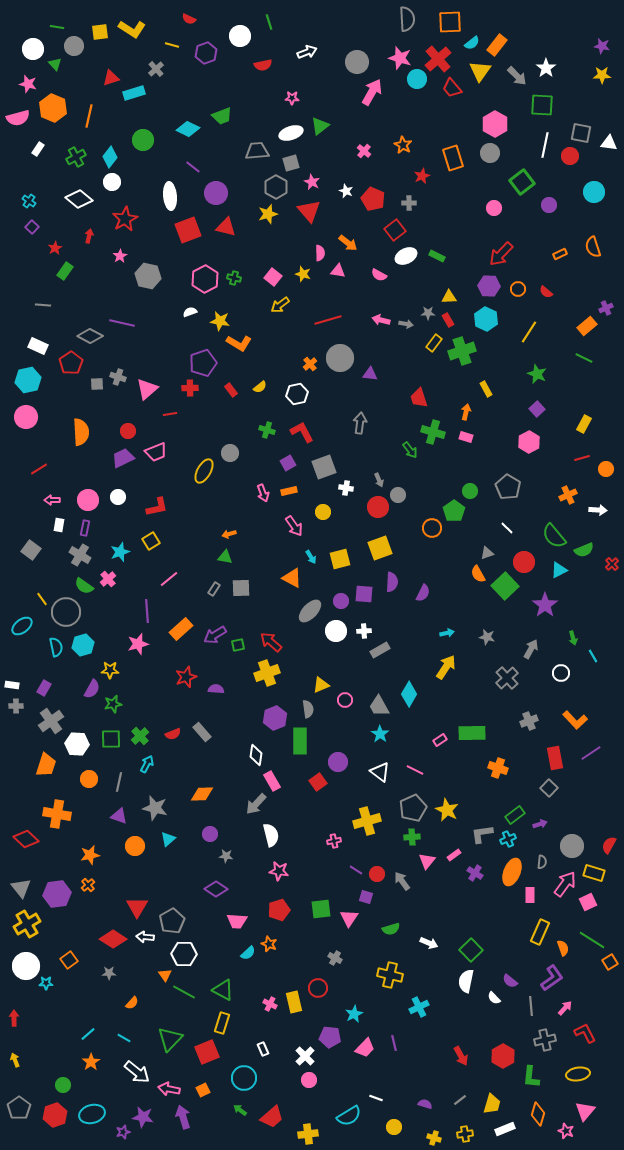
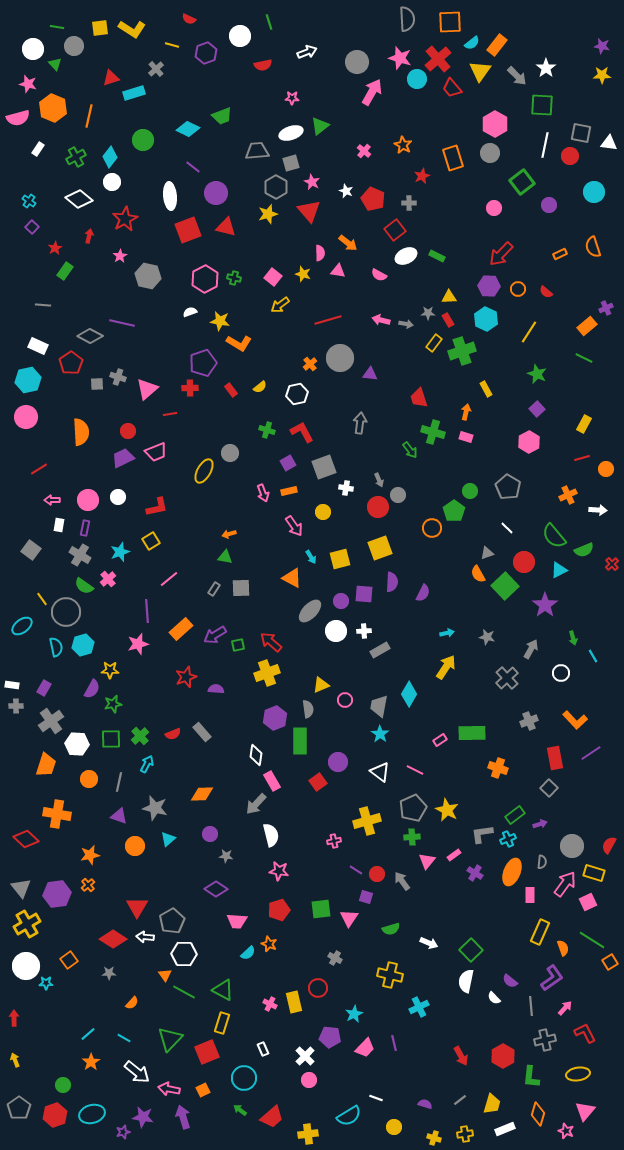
yellow square at (100, 32): moved 4 px up
gray trapezoid at (379, 706): rotated 40 degrees clockwise
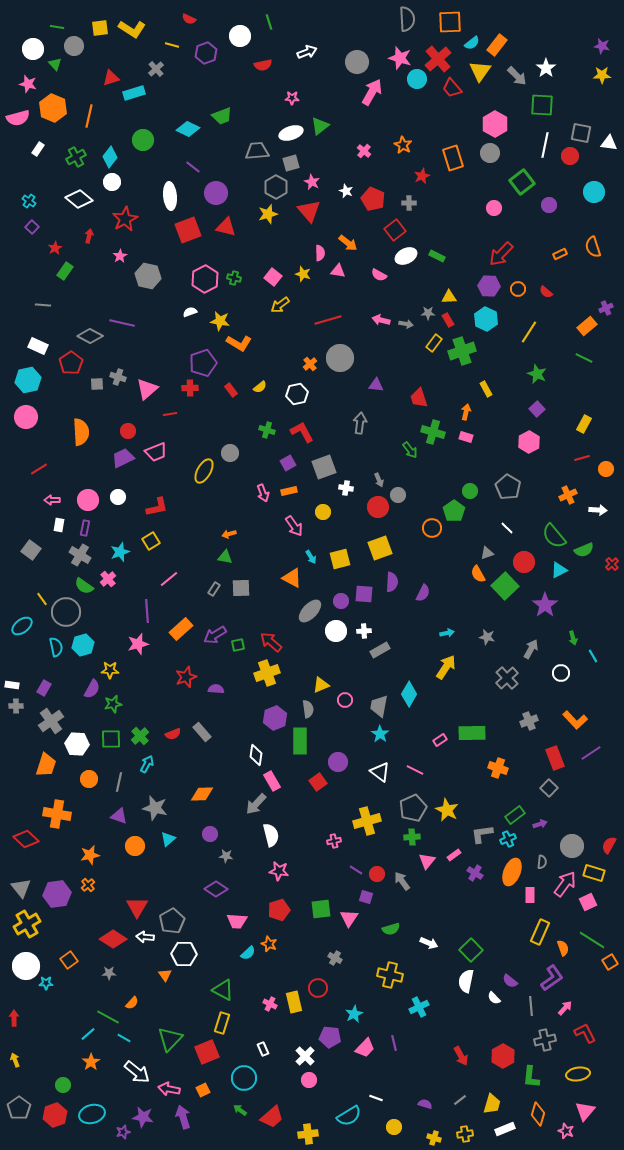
purple triangle at (370, 374): moved 6 px right, 11 px down
red rectangle at (555, 758): rotated 10 degrees counterclockwise
green line at (184, 992): moved 76 px left, 25 px down
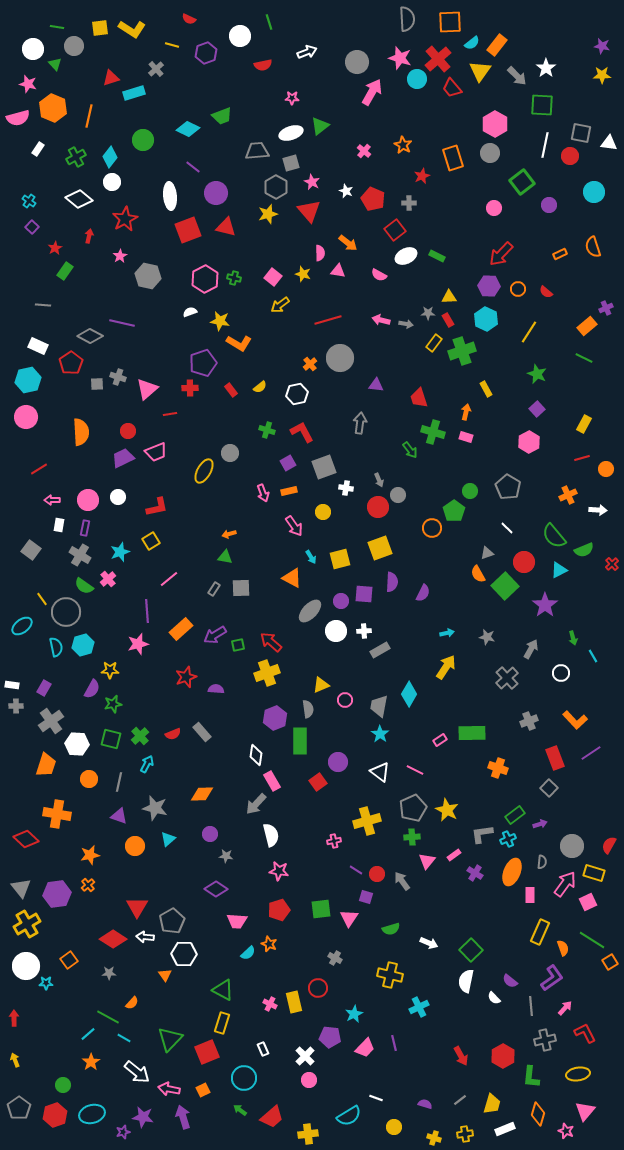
green square at (111, 739): rotated 15 degrees clockwise
